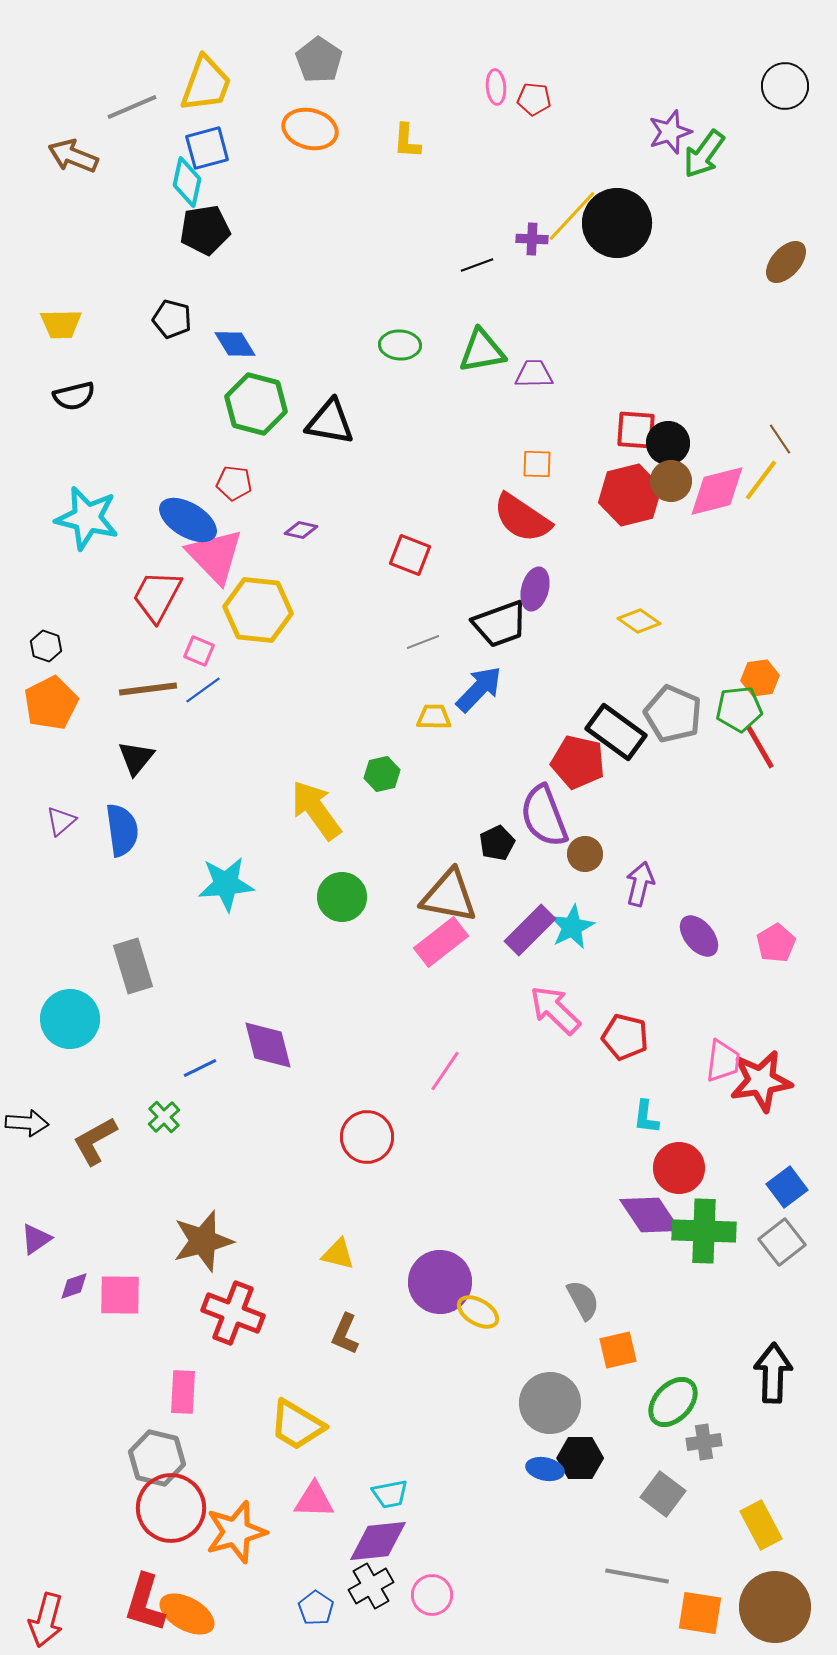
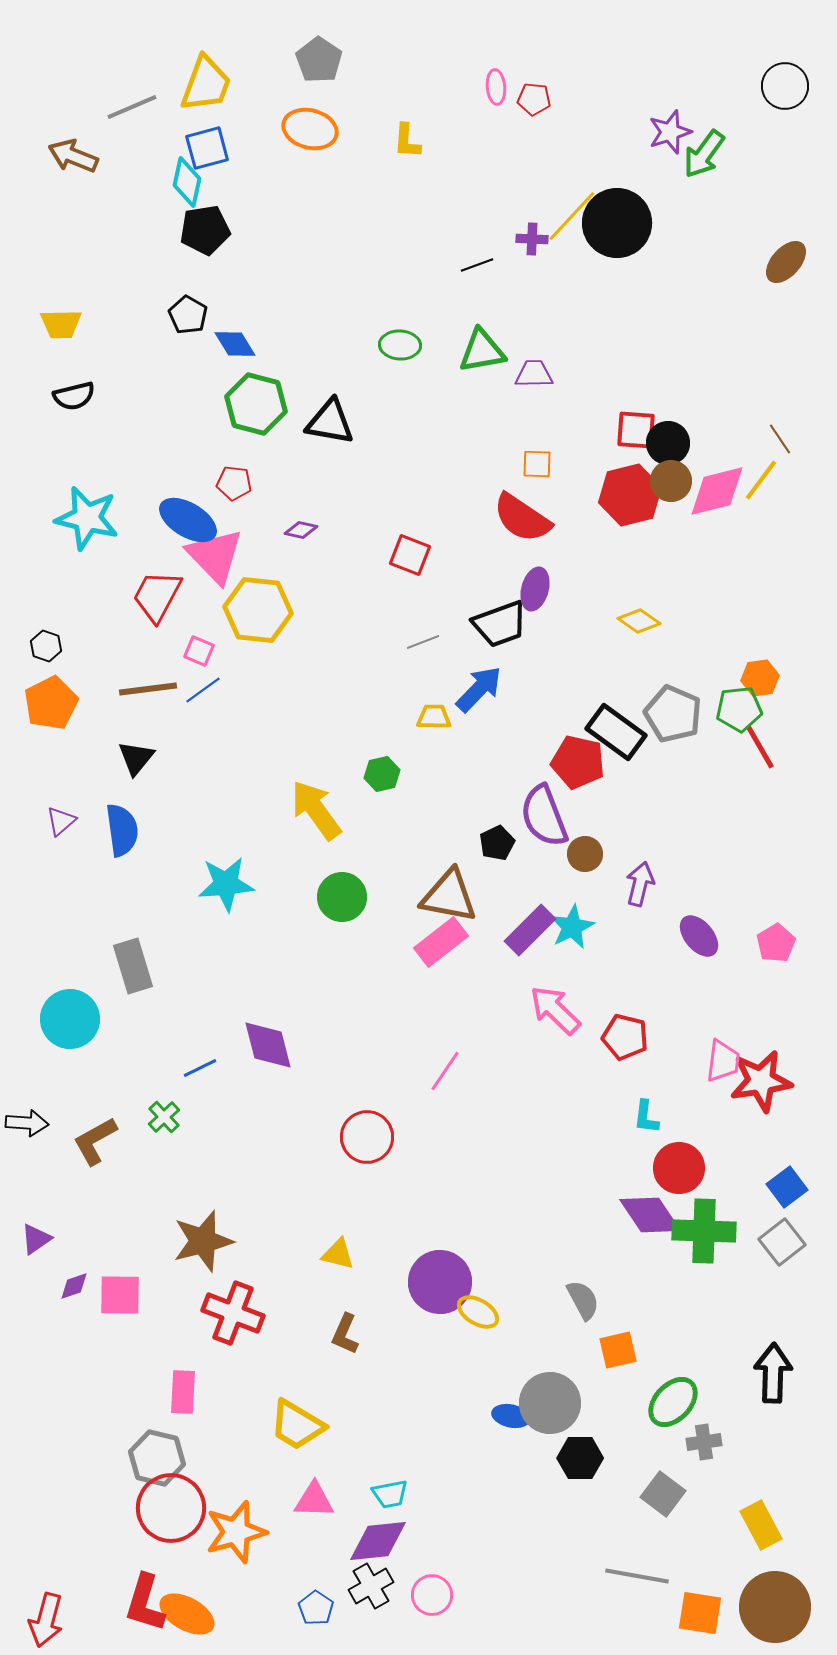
black pentagon at (172, 319): moved 16 px right, 4 px up; rotated 15 degrees clockwise
blue ellipse at (545, 1469): moved 34 px left, 53 px up
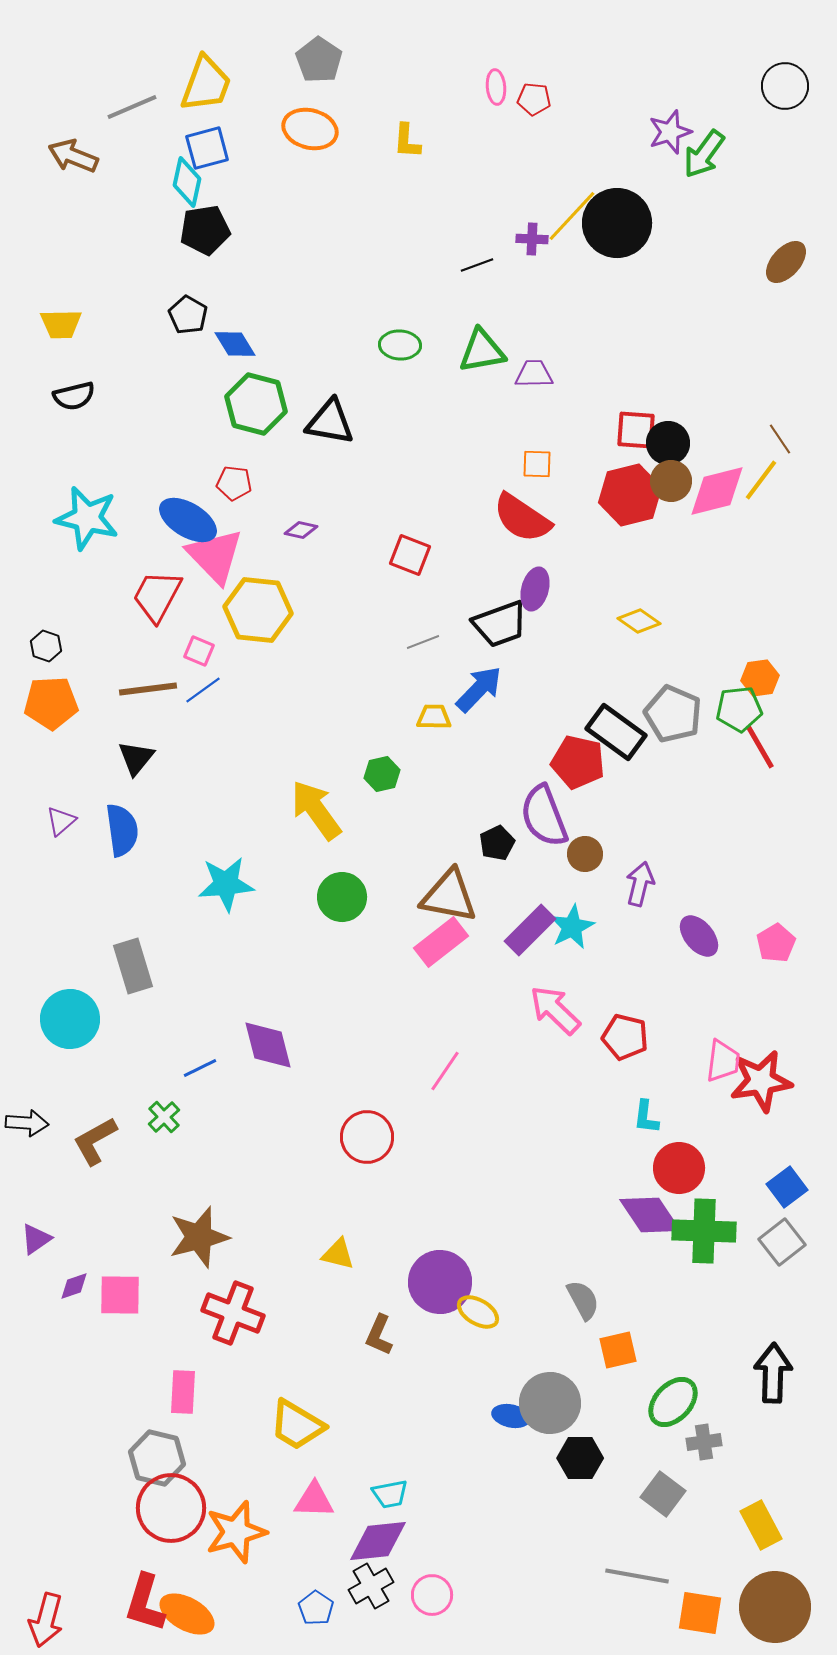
orange pentagon at (51, 703): rotated 24 degrees clockwise
brown star at (203, 1241): moved 4 px left, 4 px up
brown L-shape at (345, 1334): moved 34 px right, 1 px down
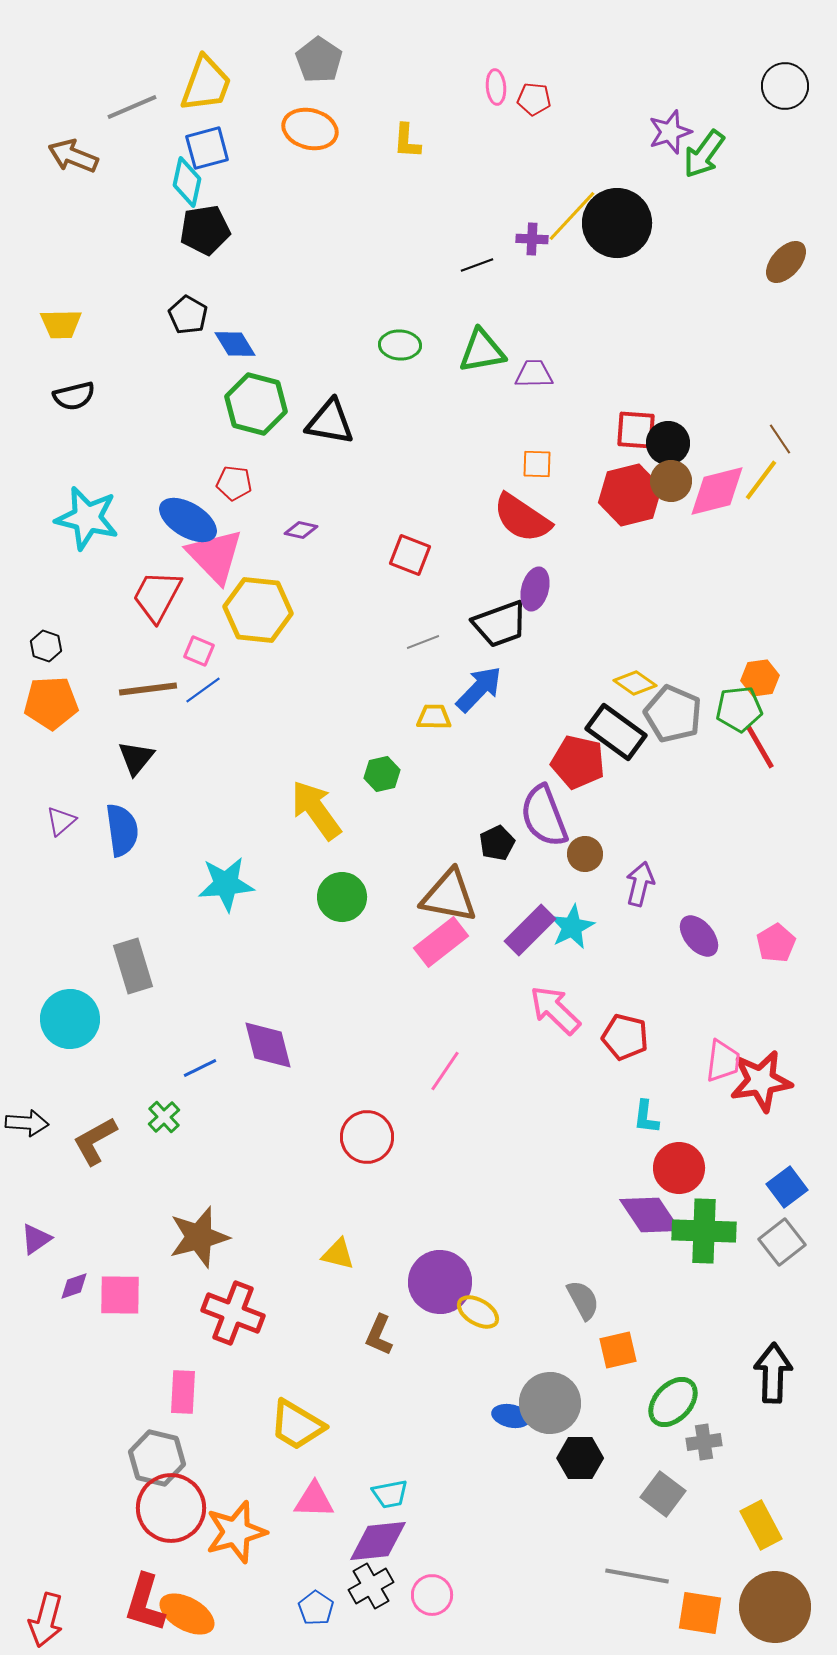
yellow diamond at (639, 621): moved 4 px left, 62 px down
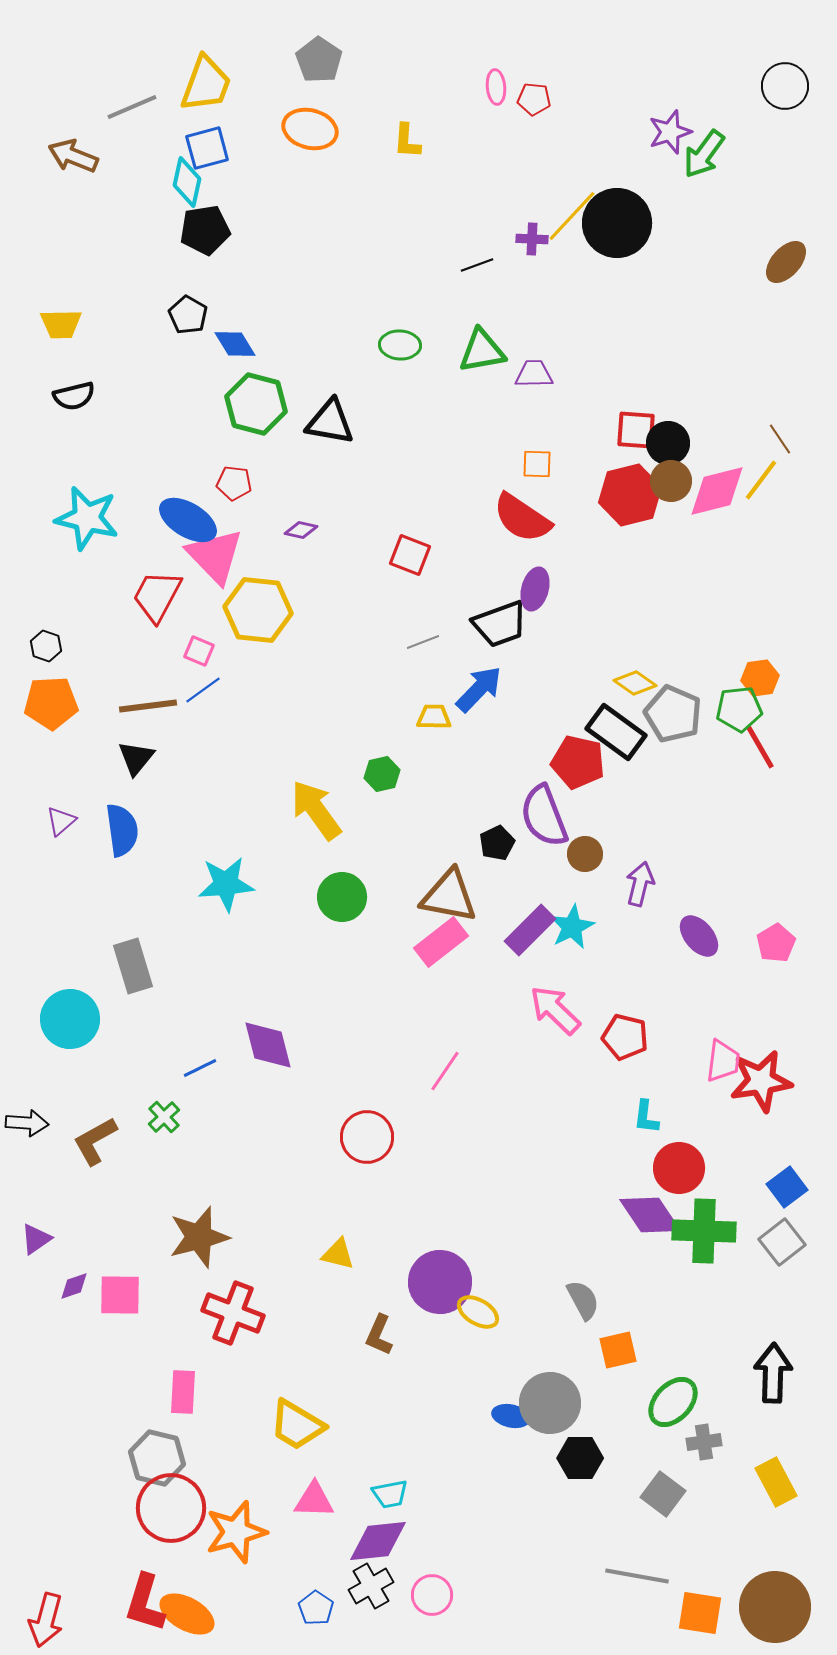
brown line at (148, 689): moved 17 px down
yellow rectangle at (761, 1525): moved 15 px right, 43 px up
